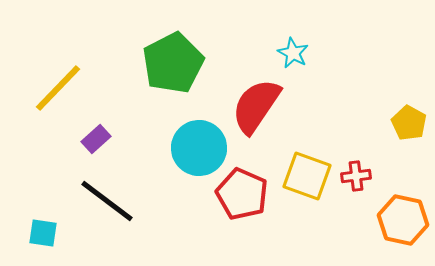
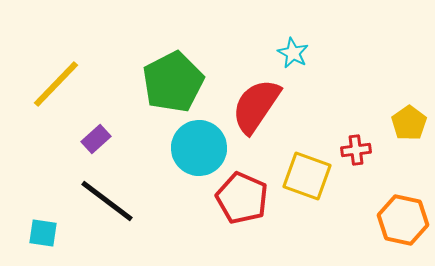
green pentagon: moved 19 px down
yellow line: moved 2 px left, 4 px up
yellow pentagon: rotated 8 degrees clockwise
red cross: moved 26 px up
red pentagon: moved 4 px down
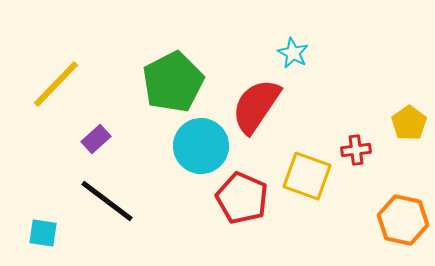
cyan circle: moved 2 px right, 2 px up
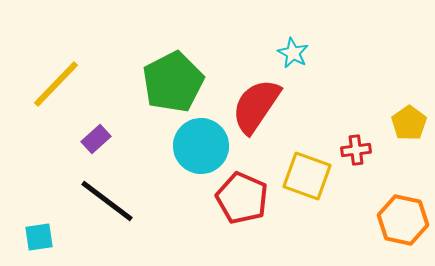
cyan square: moved 4 px left, 4 px down; rotated 16 degrees counterclockwise
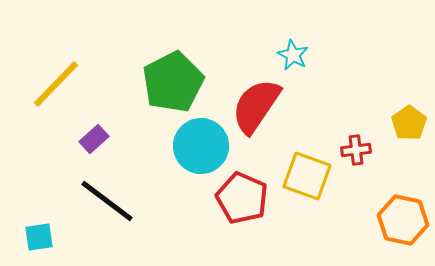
cyan star: moved 2 px down
purple rectangle: moved 2 px left
